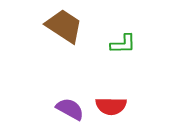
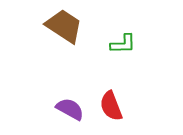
red semicircle: rotated 68 degrees clockwise
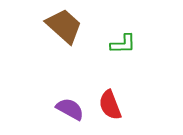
brown trapezoid: rotated 9 degrees clockwise
red semicircle: moved 1 px left, 1 px up
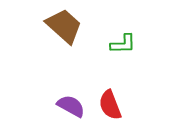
purple semicircle: moved 1 px right, 3 px up
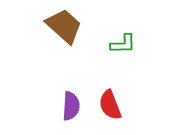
purple semicircle: rotated 64 degrees clockwise
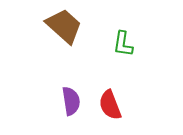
green L-shape: rotated 100 degrees clockwise
purple semicircle: moved 5 px up; rotated 12 degrees counterclockwise
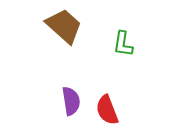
red semicircle: moved 3 px left, 5 px down
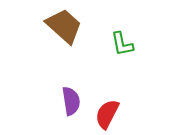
green L-shape: moved 1 px left; rotated 20 degrees counterclockwise
red semicircle: moved 4 px down; rotated 48 degrees clockwise
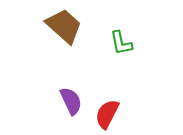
green L-shape: moved 1 px left, 1 px up
purple semicircle: rotated 16 degrees counterclockwise
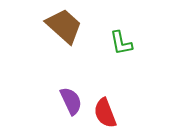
red semicircle: moved 2 px left, 1 px up; rotated 48 degrees counterclockwise
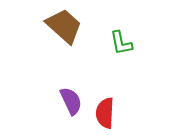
red semicircle: rotated 24 degrees clockwise
